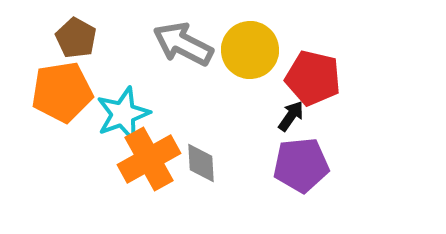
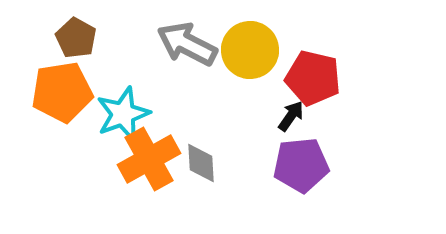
gray arrow: moved 4 px right
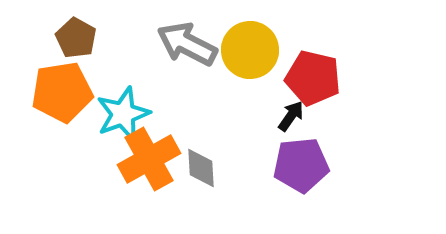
gray diamond: moved 5 px down
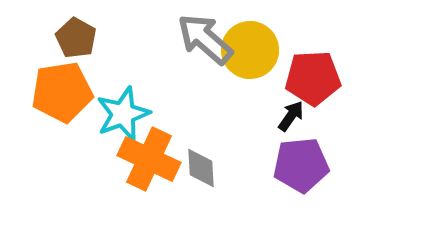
gray arrow: moved 18 px right, 5 px up; rotated 14 degrees clockwise
red pentagon: rotated 16 degrees counterclockwise
orange cross: rotated 36 degrees counterclockwise
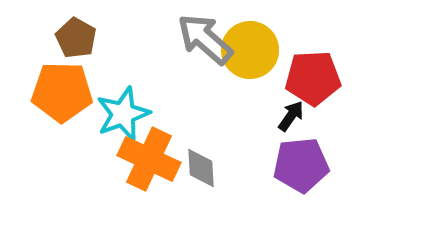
orange pentagon: rotated 10 degrees clockwise
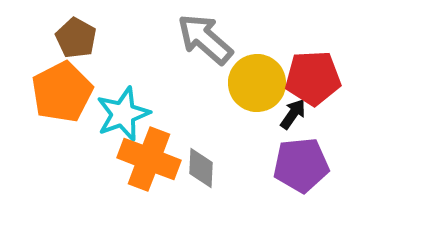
yellow circle: moved 7 px right, 33 px down
orange pentagon: rotated 28 degrees counterclockwise
black arrow: moved 2 px right, 2 px up
orange cross: rotated 4 degrees counterclockwise
gray diamond: rotated 6 degrees clockwise
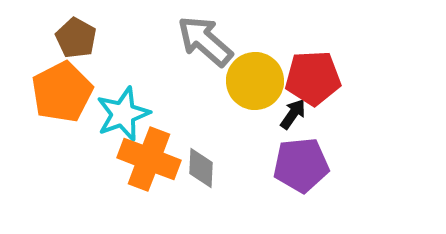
gray arrow: moved 2 px down
yellow circle: moved 2 px left, 2 px up
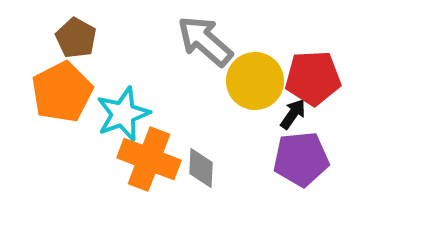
purple pentagon: moved 6 px up
